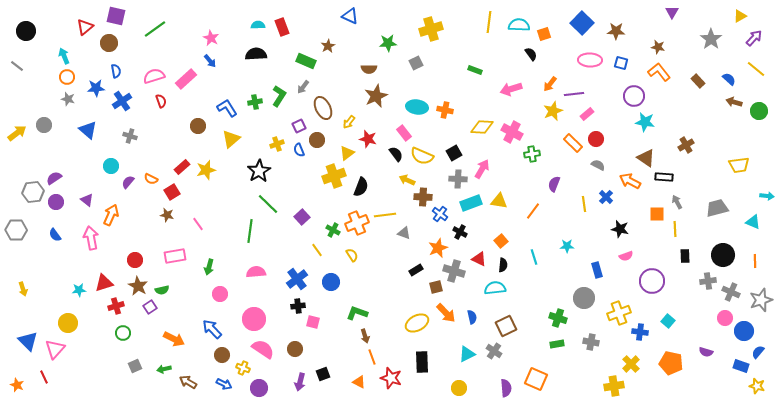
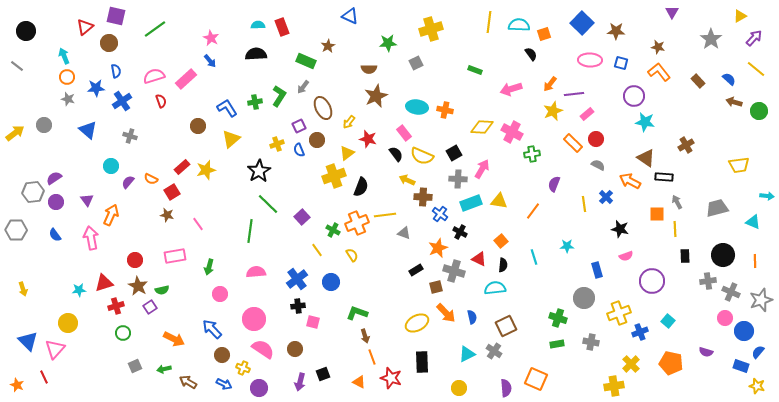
yellow arrow at (17, 133): moved 2 px left
purple triangle at (87, 200): rotated 16 degrees clockwise
blue cross at (640, 332): rotated 28 degrees counterclockwise
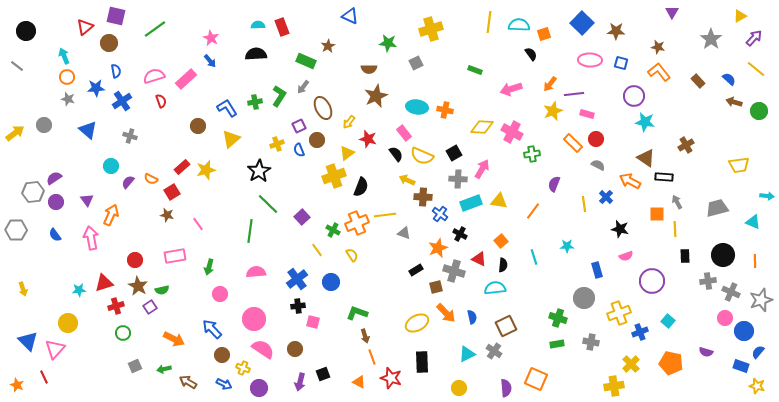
green star at (388, 43): rotated 12 degrees clockwise
pink rectangle at (587, 114): rotated 56 degrees clockwise
black cross at (460, 232): moved 2 px down
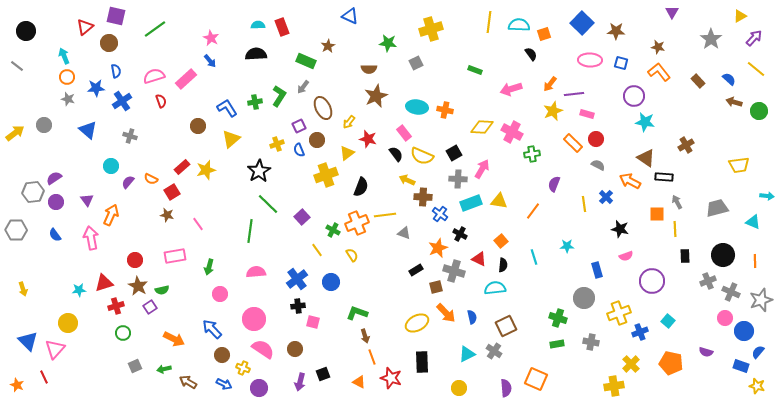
yellow cross at (334, 176): moved 8 px left, 1 px up
gray cross at (708, 281): rotated 14 degrees counterclockwise
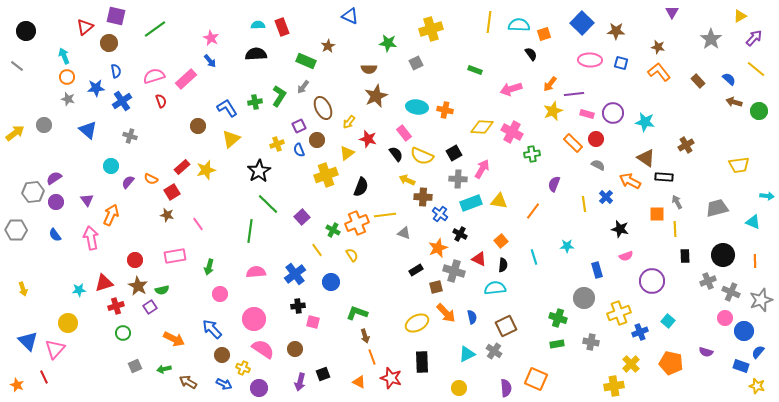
purple circle at (634, 96): moved 21 px left, 17 px down
blue cross at (297, 279): moved 2 px left, 5 px up
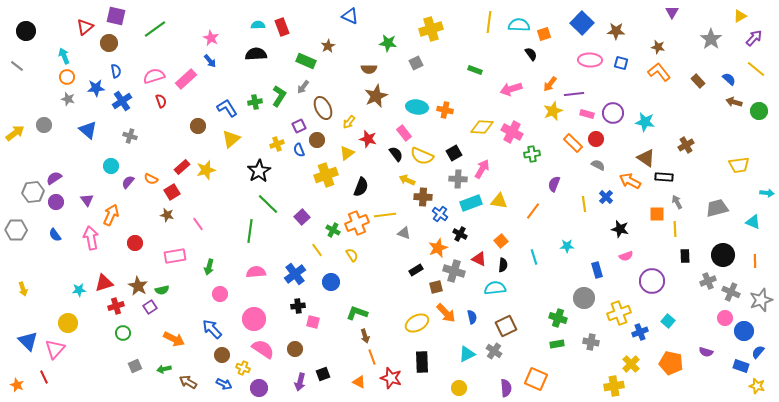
cyan arrow at (767, 196): moved 3 px up
red circle at (135, 260): moved 17 px up
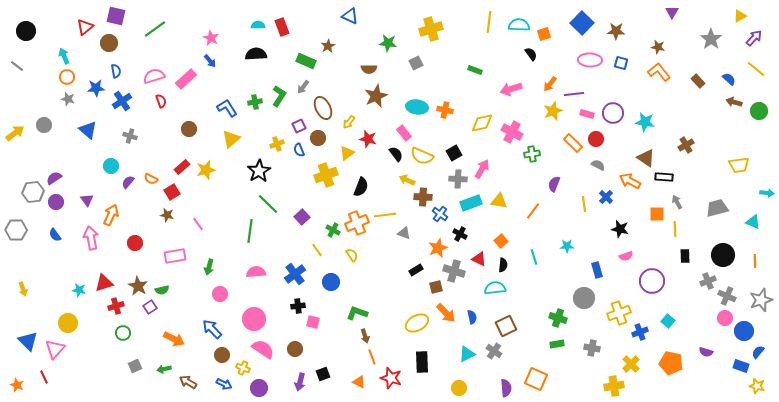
brown circle at (198, 126): moved 9 px left, 3 px down
yellow diamond at (482, 127): moved 4 px up; rotated 15 degrees counterclockwise
brown circle at (317, 140): moved 1 px right, 2 px up
cyan star at (79, 290): rotated 16 degrees clockwise
gray cross at (731, 292): moved 4 px left, 4 px down
gray cross at (591, 342): moved 1 px right, 6 px down
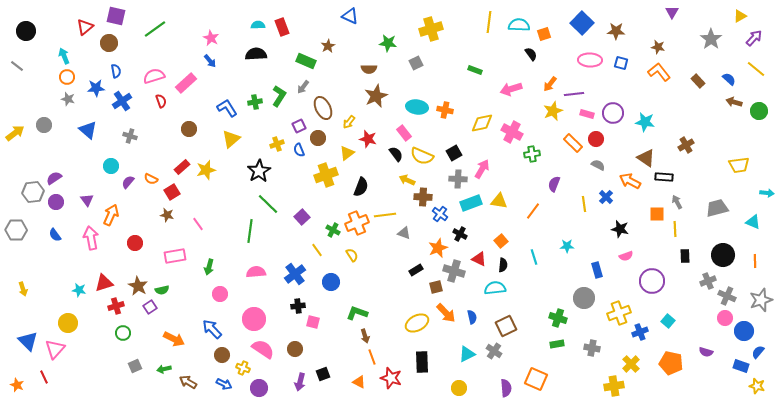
pink rectangle at (186, 79): moved 4 px down
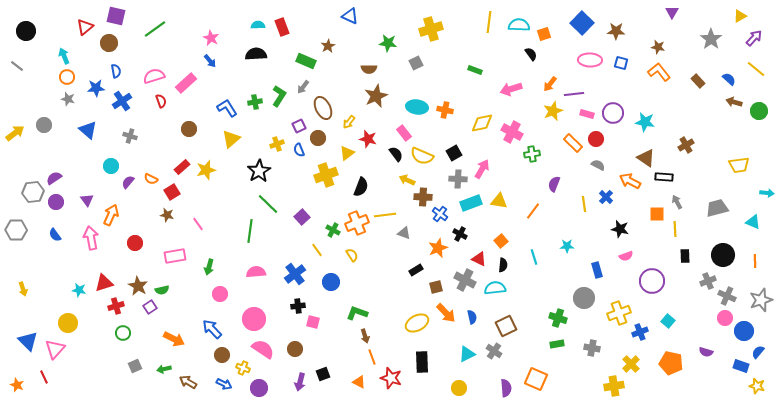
gray cross at (454, 271): moved 11 px right, 9 px down; rotated 10 degrees clockwise
